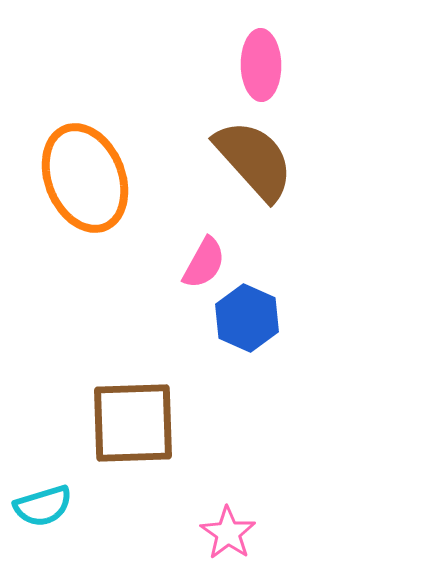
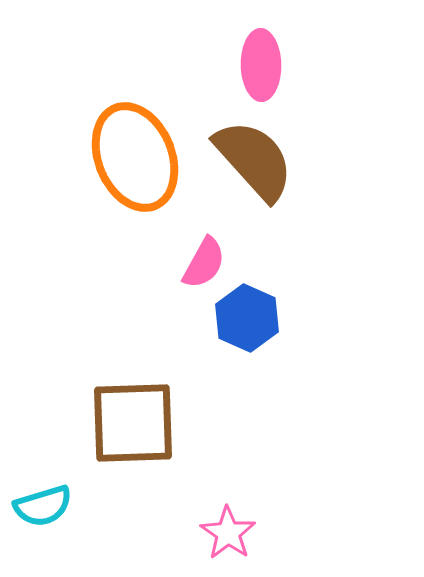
orange ellipse: moved 50 px right, 21 px up
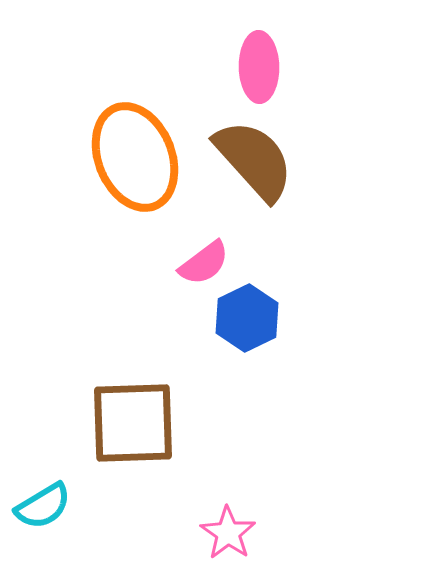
pink ellipse: moved 2 px left, 2 px down
pink semicircle: rotated 24 degrees clockwise
blue hexagon: rotated 10 degrees clockwise
cyan semicircle: rotated 14 degrees counterclockwise
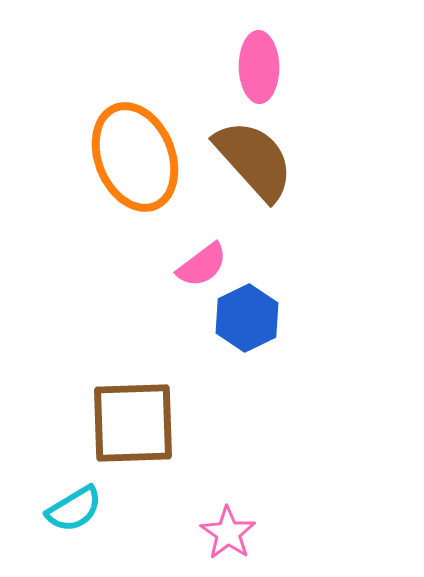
pink semicircle: moved 2 px left, 2 px down
cyan semicircle: moved 31 px right, 3 px down
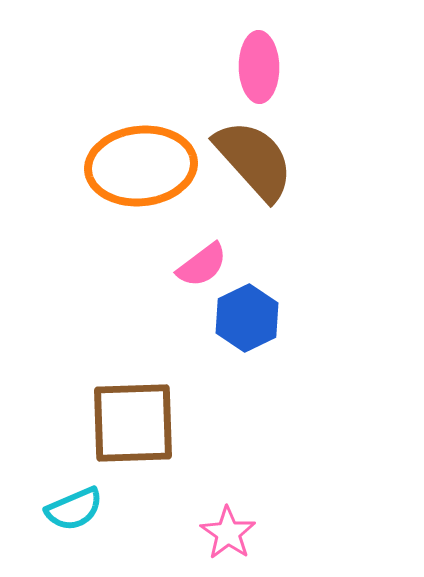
orange ellipse: moved 6 px right, 9 px down; rotated 74 degrees counterclockwise
cyan semicircle: rotated 8 degrees clockwise
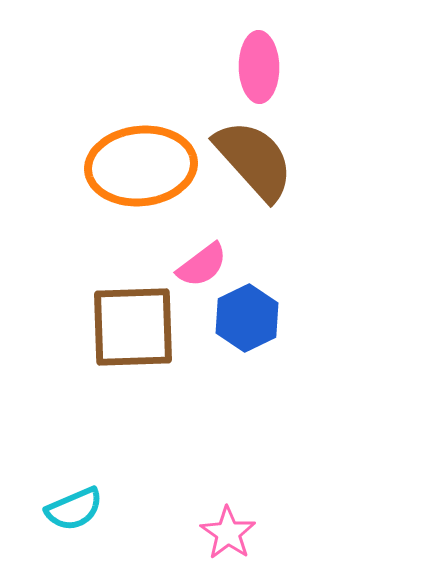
brown square: moved 96 px up
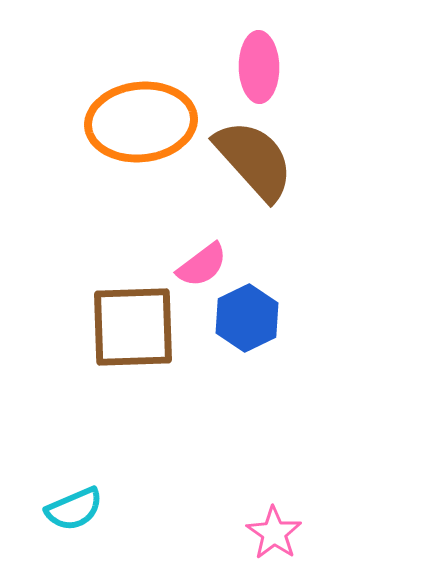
orange ellipse: moved 44 px up
pink star: moved 46 px right
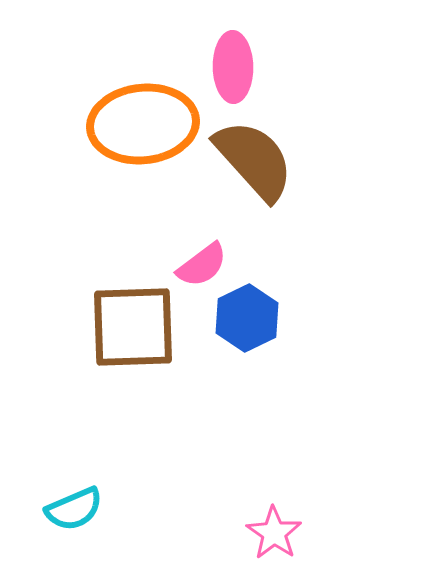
pink ellipse: moved 26 px left
orange ellipse: moved 2 px right, 2 px down
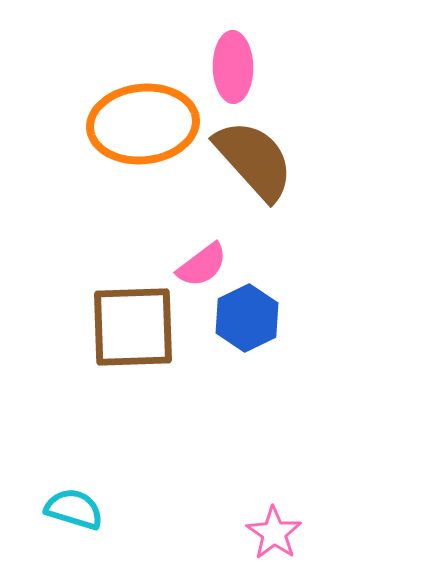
cyan semicircle: rotated 140 degrees counterclockwise
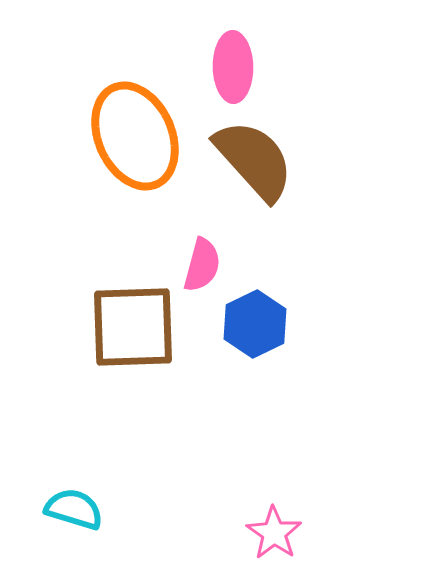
orange ellipse: moved 8 px left, 12 px down; rotated 72 degrees clockwise
pink semicircle: rotated 38 degrees counterclockwise
blue hexagon: moved 8 px right, 6 px down
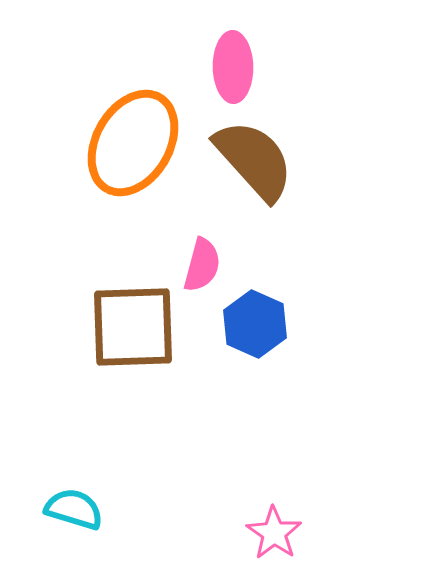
orange ellipse: moved 2 px left, 7 px down; rotated 54 degrees clockwise
blue hexagon: rotated 10 degrees counterclockwise
